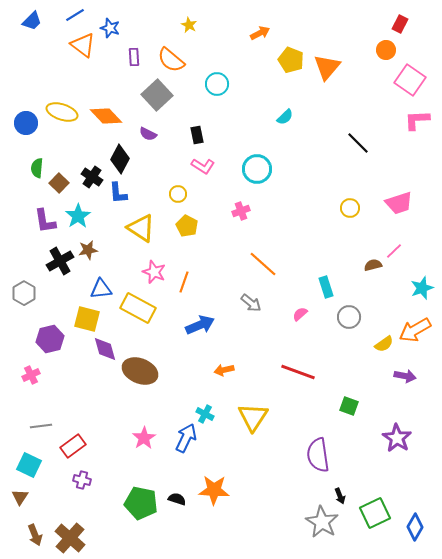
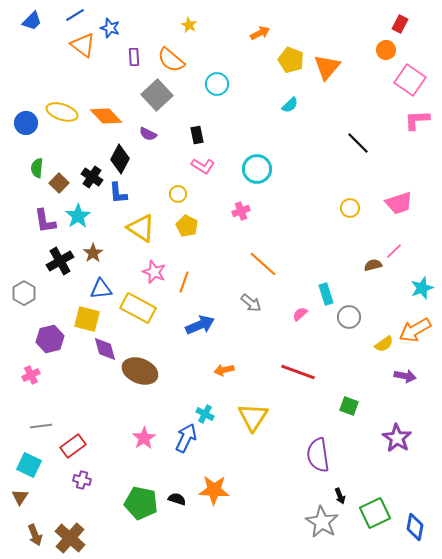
cyan semicircle at (285, 117): moved 5 px right, 12 px up
brown star at (88, 250): moved 5 px right, 3 px down; rotated 24 degrees counterclockwise
cyan rectangle at (326, 287): moved 7 px down
blue diamond at (415, 527): rotated 20 degrees counterclockwise
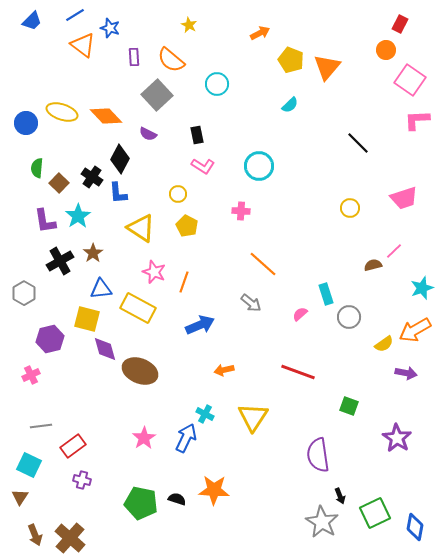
cyan circle at (257, 169): moved 2 px right, 3 px up
pink trapezoid at (399, 203): moved 5 px right, 5 px up
pink cross at (241, 211): rotated 24 degrees clockwise
purple arrow at (405, 376): moved 1 px right, 3 px up
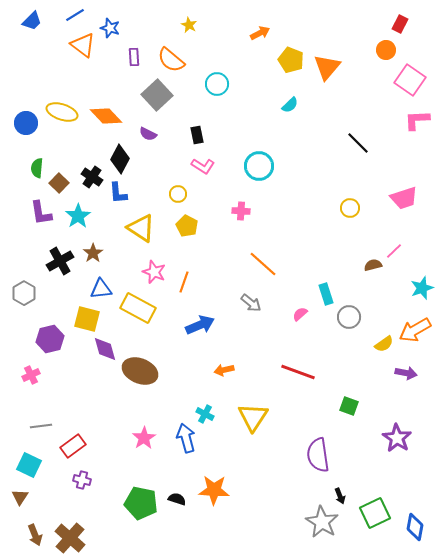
purple L-shape at (45, 221): moved 4 px left, 8 px up
blue arrow at (186, 438): rotated 40 degrees counterclockwise
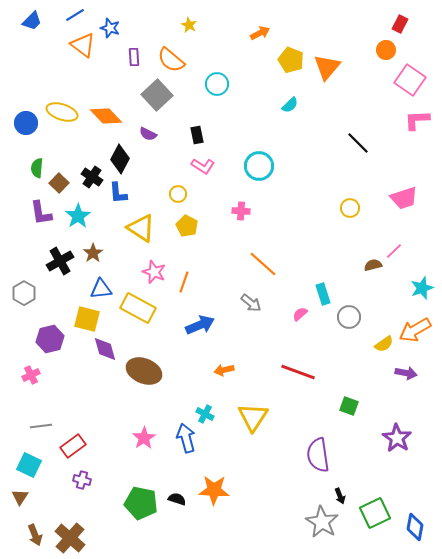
cyan rectangle at (326, 294): moved 3 px left
brown ellipse at (140, 371): moved 4 px right
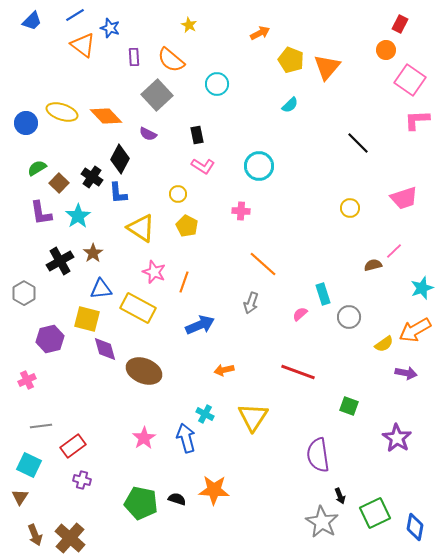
green semicircle at (37, 168): rotated 54 degrees clockwise
gray arrow at (251, 303): rotated 70 degrees clockwise
pink cross at (31, 375): moved 4 px left, 5 px down
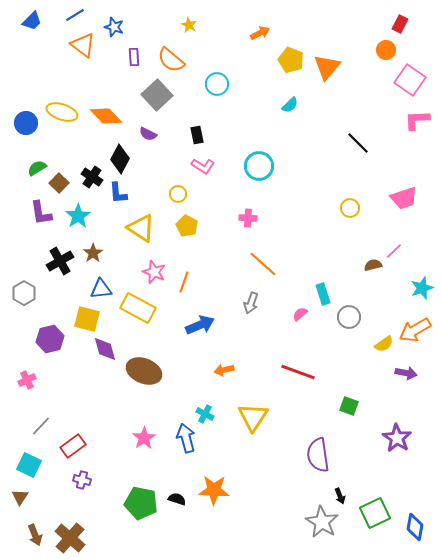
blue star at (110, 28): moved 4 px right, 1 px up
pink cross at (241, 211): moved 7 px right, 7 px down
gray line at (41, 426): rotated 40 degrees counterclockwise
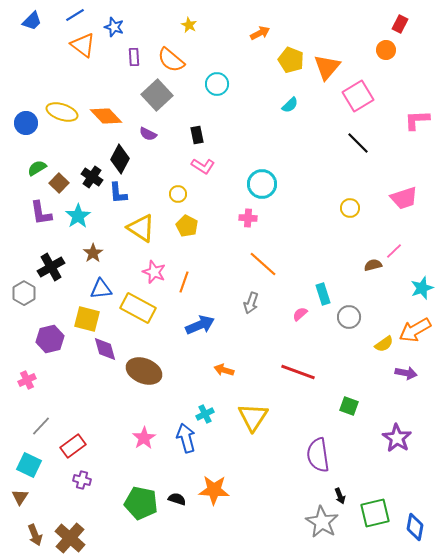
pink square at (410, 80): moved 52 px left, 16 px down; rotated 24 degrees clockwise
cyan circle at (259, 166): moved 3 px right, 18 px down
black cross at (60, 261): moved 9 px left, 6 px down
orange arrow at (224, 370): rotated 30 degrees clockwise
cyan cross at (205, 414): rotated 36 degrees clockwise
green square at (375, 513): rotated 12 degrees clockwise
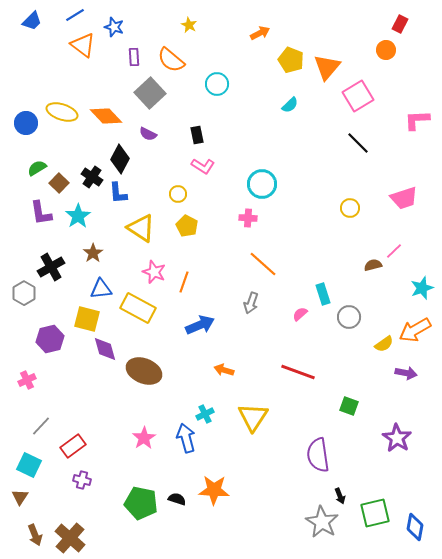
gray square at (157, 95): moved 7 px left, 2 px up
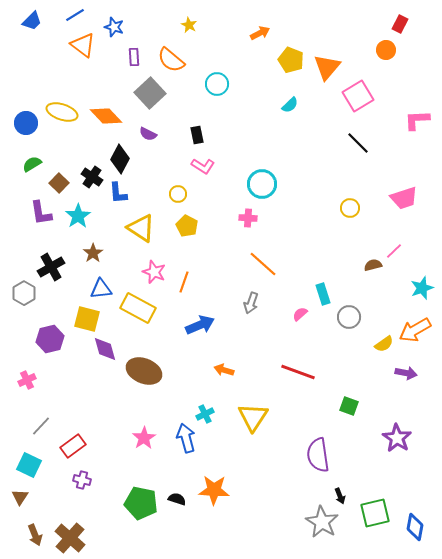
green semicircle at (37, 168): moved 5 px left, 4 px up
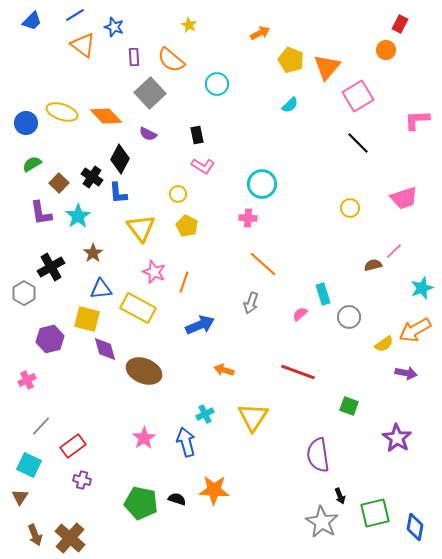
yellow triangle at (141, 228): rotated 20 degrees clockwise
blue arrow at (186, 438): moved 4 px down
